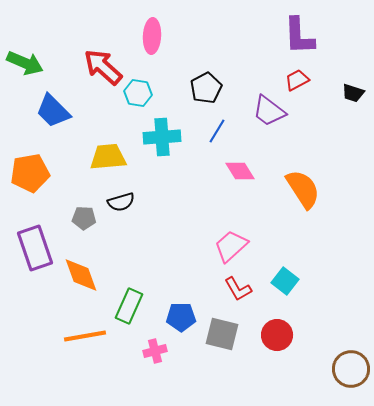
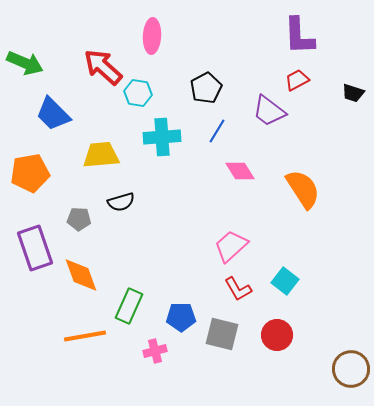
blue trapezoid: moved 3 px down
yellow trapezoid: moved 7 px left, 2 px up
gray pentagon: moved 5 px left, 1 px down
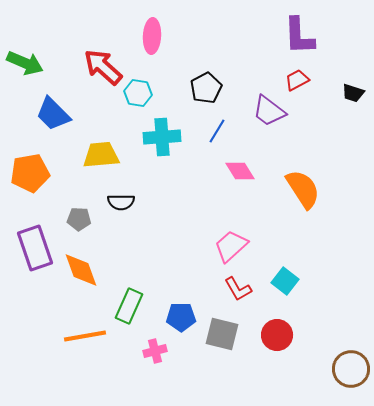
black semicircle: rotated 16 degrees clockwise
orange diamond: moved 5 px up
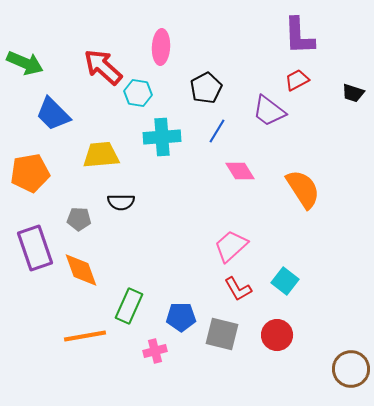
pink ellipse: moved 9 px right, 11 px down
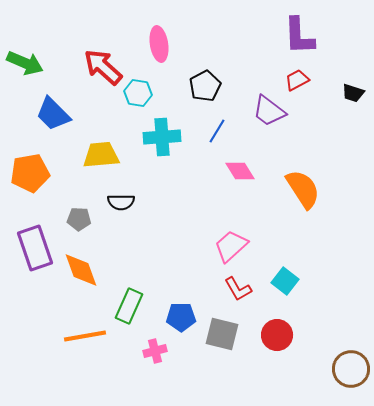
pink ellipse: moved 2 px left, 3 px up; rotated 12 degrees counterclockwise
black pentagon: moved 1 px left, 2 px up
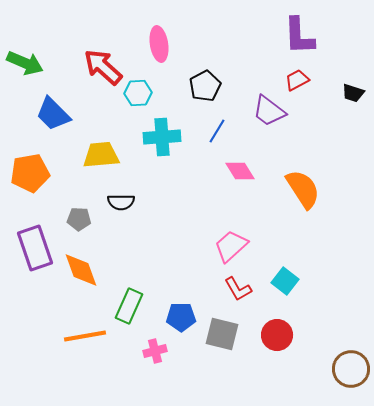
cyan hexagon: rotated 12 degrees counterclockwise
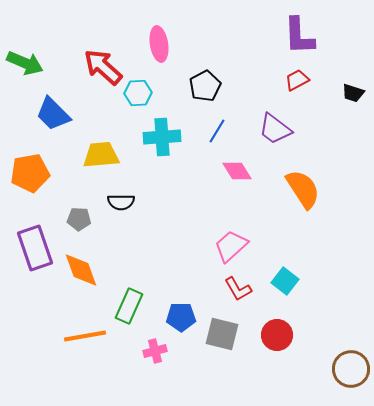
purple trapezoid: moved 6 px right, 18 px down
pink diamond: moved 3 px left
